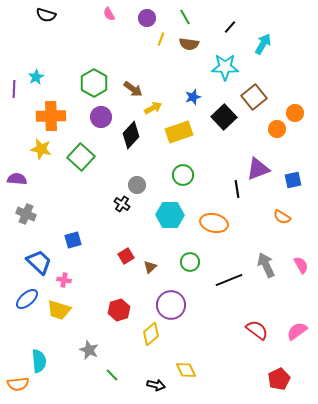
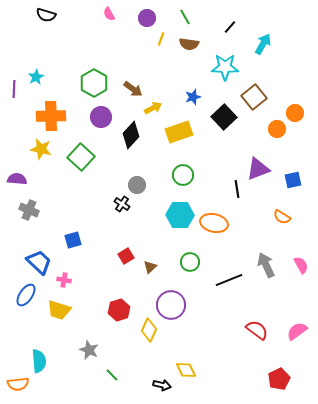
gray cross at (26, 214): moved 3 px right, 4 px up
cyan hexagon at (170, 215): moved 10 px right
blue ellipse at (27, 299): moved 1 px left, 4 px up; rotated 15 degrees counterclockwise
yellow diamond at (151, 334): moved 2 px left, 4 px up; rotated 25 degrees counterclockwise
black arrow at (156, 385): moved 6 px right
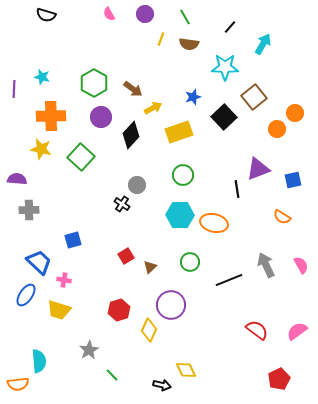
purple circle at (147, 18): moved 2 px left, 4 px up
cyan star at (36, 77): moved 6 px right; rotated 28 degrees counterclockwise
gray cross at (29, 210): rotated 24 degrees counterclockwise
gray star at (89, 350): rotated 18 degrees clockwise
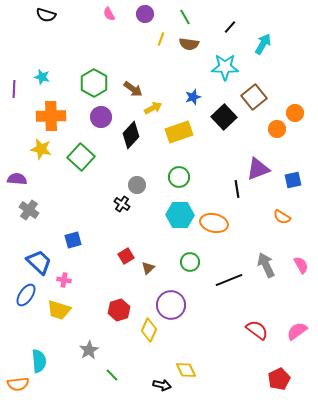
green circle at (183, 175): moved 4 px left, 2 px down
gray cross at (29, 210): rotated 36 degrees clockwise
brown triangle at (150, 267): moved 2 px left, 1 px down
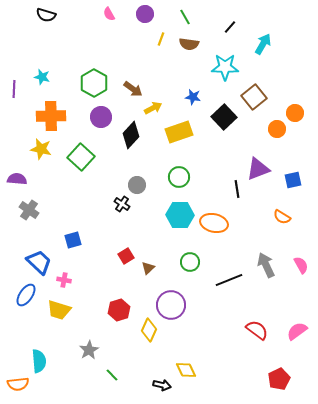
blue star at (193, 97): rotated 28 degrees clockwise
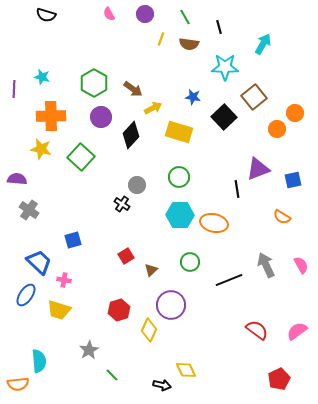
black line at (230, 27): moved 11 px left; rotated 56 degrees counterclockwise
yellow rectangle at (179, 132): rotated 36 degrees clockwise
brown triangle at (148, 268): moved 3 px right, 2 px down
